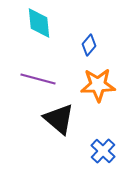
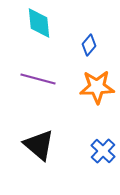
orange star: moved 1 px left, 2 px down
black triangle: moved 20 px left, 26 px down
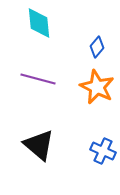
blue diamond: moved 8 px right, 2 px down
orange star: rotated 28 degrees clockwise
blue cross: rotated 20 degrees counterclockwise
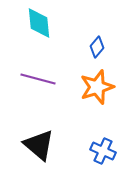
orange star: rotated 28 degrees clockwise
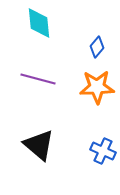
orange star: rotated 16 degrees clockwise
